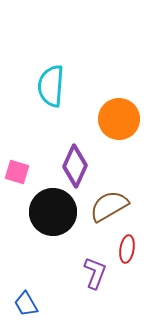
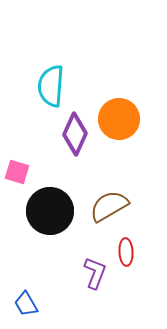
purple diamond: moved 32 px up
black circle: moved 3 px left, 1 px up
red ellipse: moved 1 px left, 3 px down; rotated 12 degrees counterclockwise
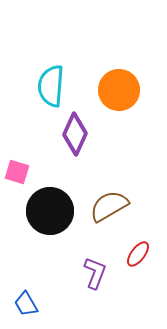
orange circle: moved 29 px up
red ellipse: moved 12 px right, 2 px down; rotated 40 degrees clockwise
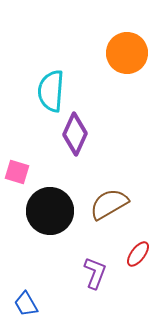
cyan semicircle: moved 5 px down
orange circle: moved 8 px right, 37 px up
brown semicircle: moved 2 px up
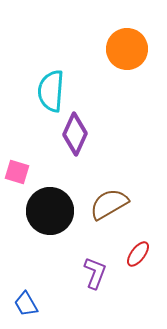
orange circle: moved 4 px up
